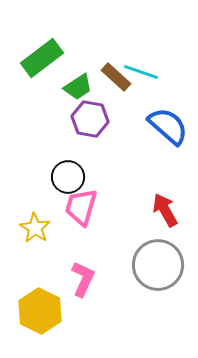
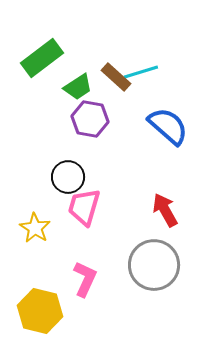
cyan line: rotated 36 degrees counterclockwise
pink trapezoid: moved 3 px right
gray circle: moved 4 px left
pink L-shape: moved 2 px right
yellow hexagon: rotated 12 degrees counterclockwise
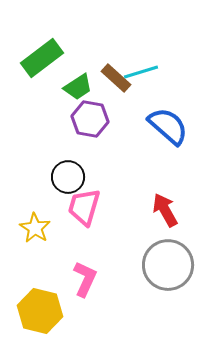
brown rectangle: moved 1 px down
gray circle: moved 14 px right
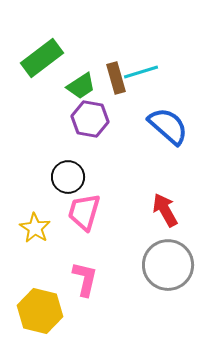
brown rectangle: rotated 32 degrees clockwise
green trapezoid: moved 3 px right, 1 px up
pink trapezoid: moved 5 px down
pink L-shape: rotated 12 degrees counterclockwise
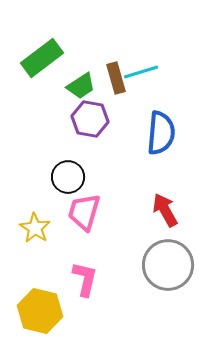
blue semicircle: moved 7 px left, 7 px down; rotated 54 degrees clockwise
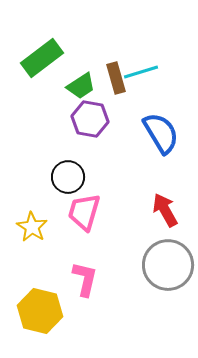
blue semicircle: rotated 36 degrees counterclockwise
yellow star: moved 3 px left, 1 px up
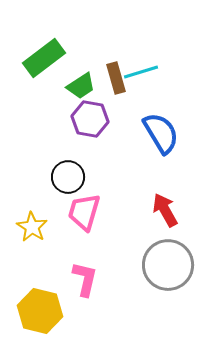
green rectangle: moved 2 px right
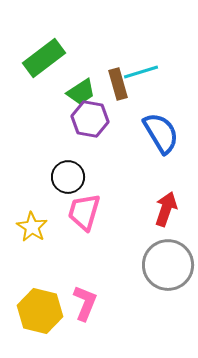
brown rectangle: moved 2 px right, 6 px down
green trapezoid: moved 6 px down
red arrow: moved 1 px right, 1 px up; rotated 48 degrees clockwise
pink L-shape: moved 24 px down; rotated 9 degrees clockwise
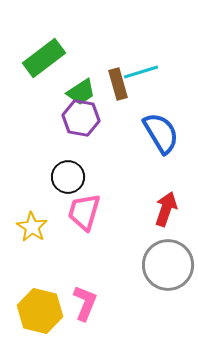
purple hexagon: moved 9 px left, 1 px up
